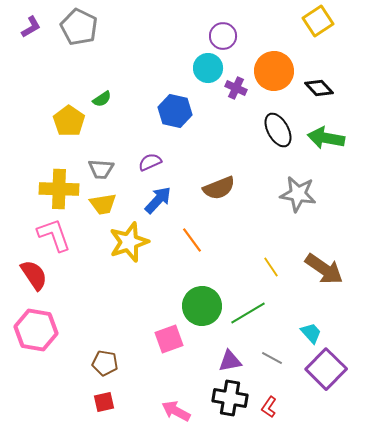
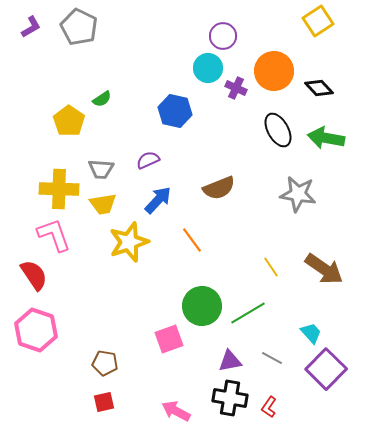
purple semicircle: moved 2 px left, 2 px up
pink hexagon: rotated 9 degrees clockwise
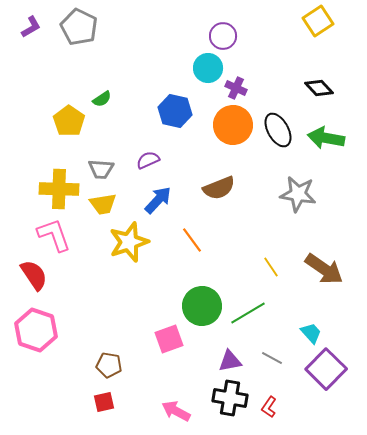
orange circle: moved 41 px left, 54 px down
brown pentagon: moved 4 px right, 2 px down
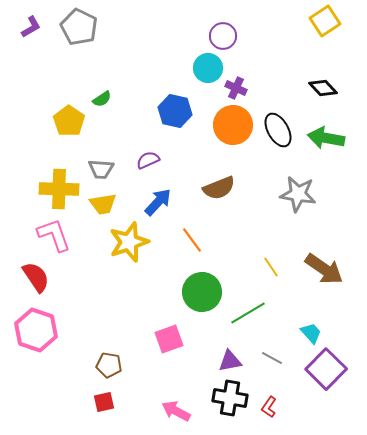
yellow square: moved 7 px right
black diamond: moved 4 px right
blue arrow: moved 2 px down
red semicircle: moved 2 px right, 2 px down
green circle: moved 14 px up
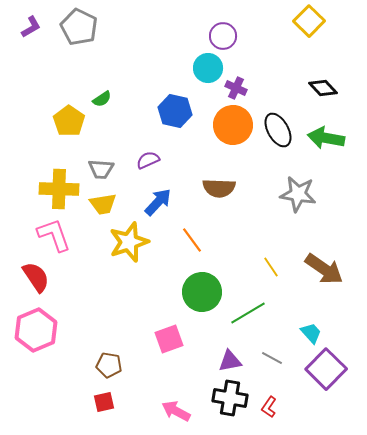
yellow square: moved 16 px left; rotated 12 degrees counterclockwise
brown semicircle: rotated 24 degrees clockwise
pink hexagon: rotated 18 degrees clockwise
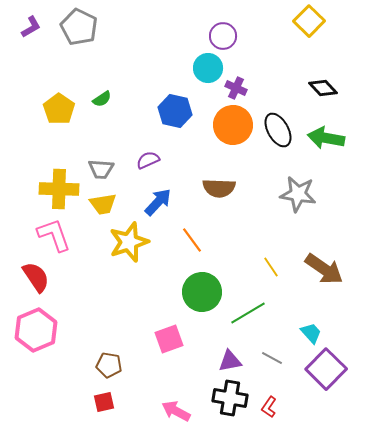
yellow pentagon: moved 10 px left, 12 px up
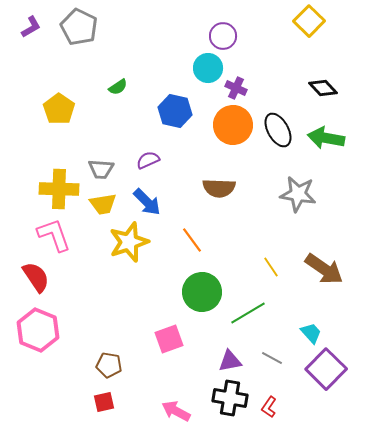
green semicircle: moved 16 px right, 12 px up
blue arrow: moved 11 px left; rotated 92 degrees clockwise
pink hexagon: moved 2 px right; rotated 15 degrees counterclockwise
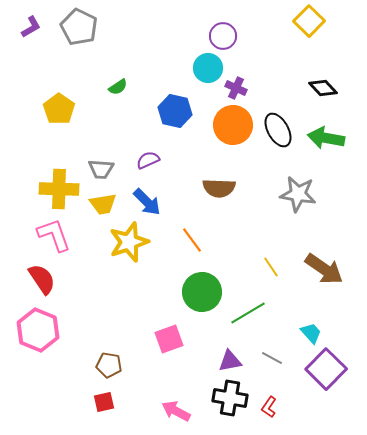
red semicircle: moved 6 px right, 2 px down
